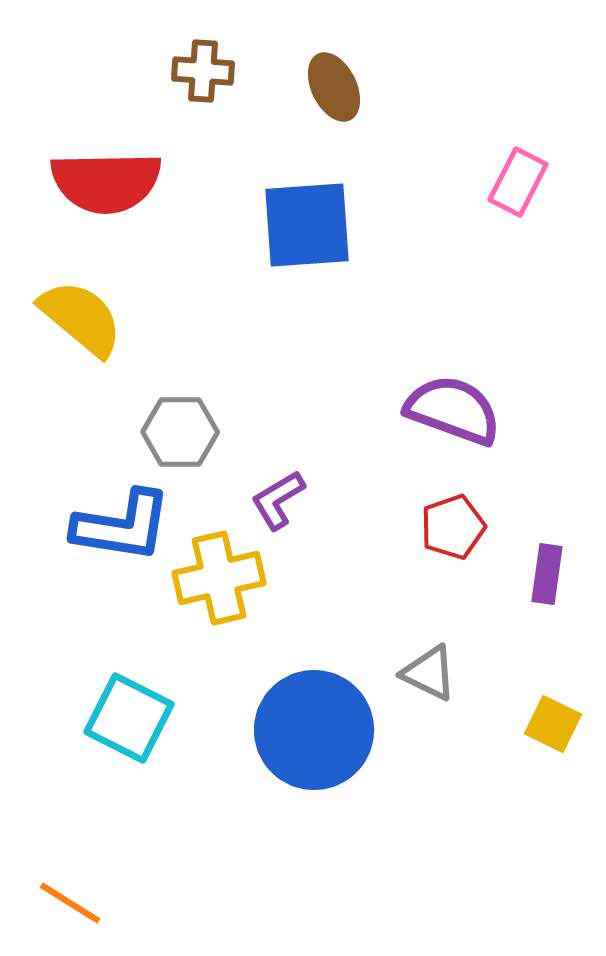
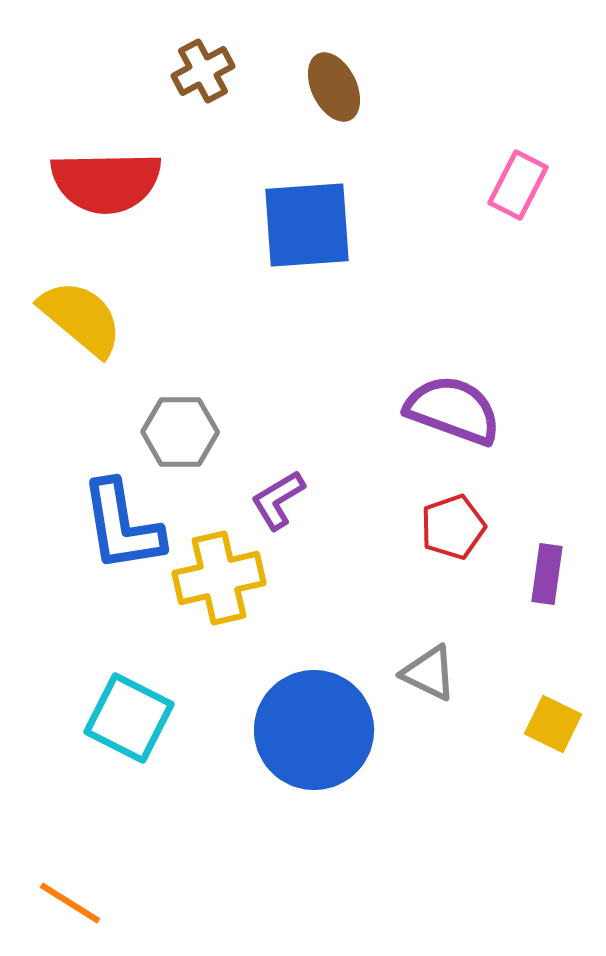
brown cross: rotated 32 degrees counterclockwise
pink rectangle: moved 3 px down
blue L-shape: rotated 72 degrees clockwise
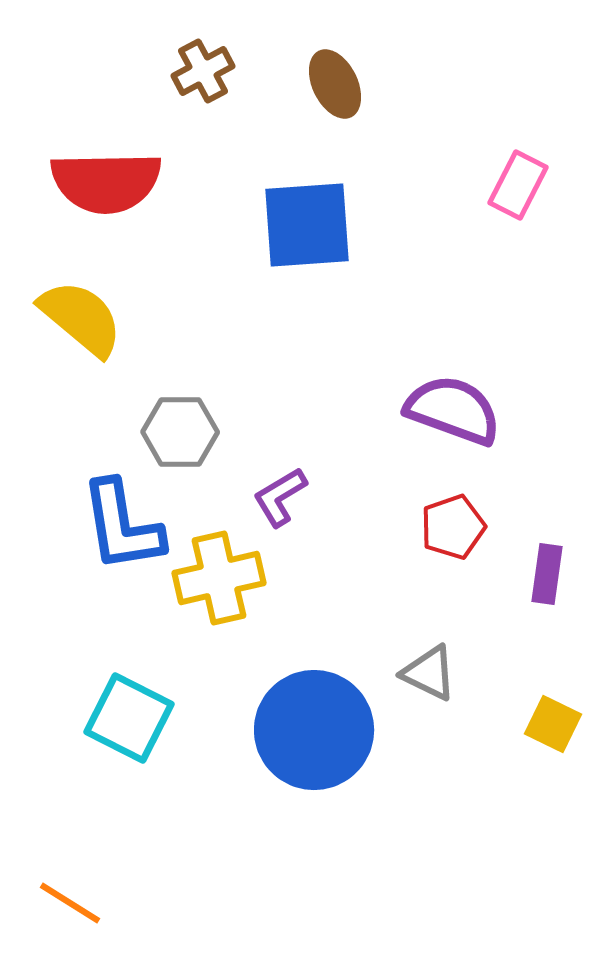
brown ellipse: moved 1 px right, 3 px up
purple L-shape: moved 2 px right, 3 px up
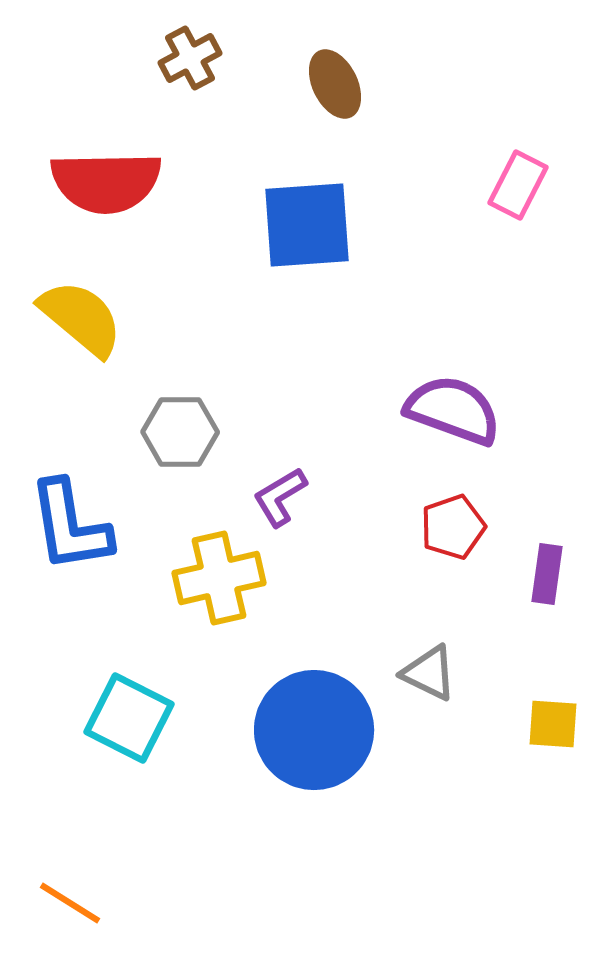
brown cross: moved 13 px left, 13 px up
blue L-shape: moved 52 px left
yellow square: rotated 22 degrees counterclockwise
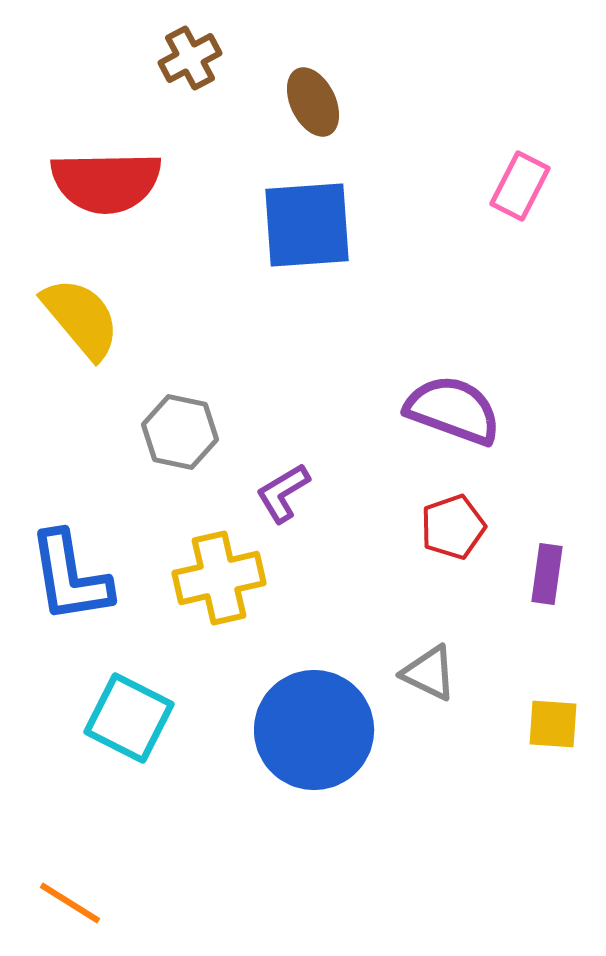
brown ellipse: moved 22 px left, 18 px down
pink rectangle: moved 2 px right, 1 px down
yellow semicircle: rotated 10 degrees clockwise
gray hexagon: rotated 12 degrees clockwise
purple L-shape: moved 3 px right, 4 px up
blue L-shape: moved 51 px down
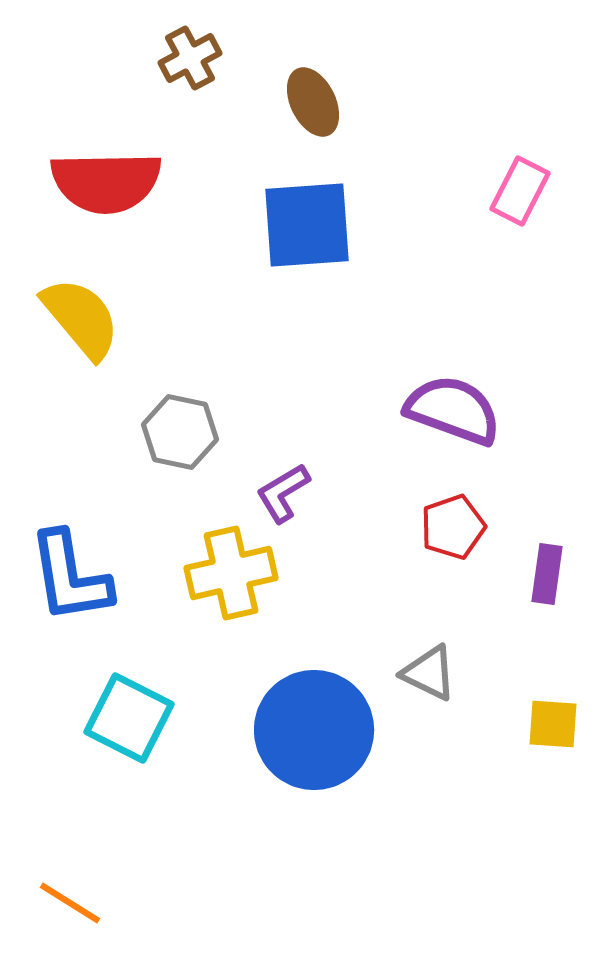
pink rectangle: moved 5 px down
yellow cross: moved 12 px right, 5 px up
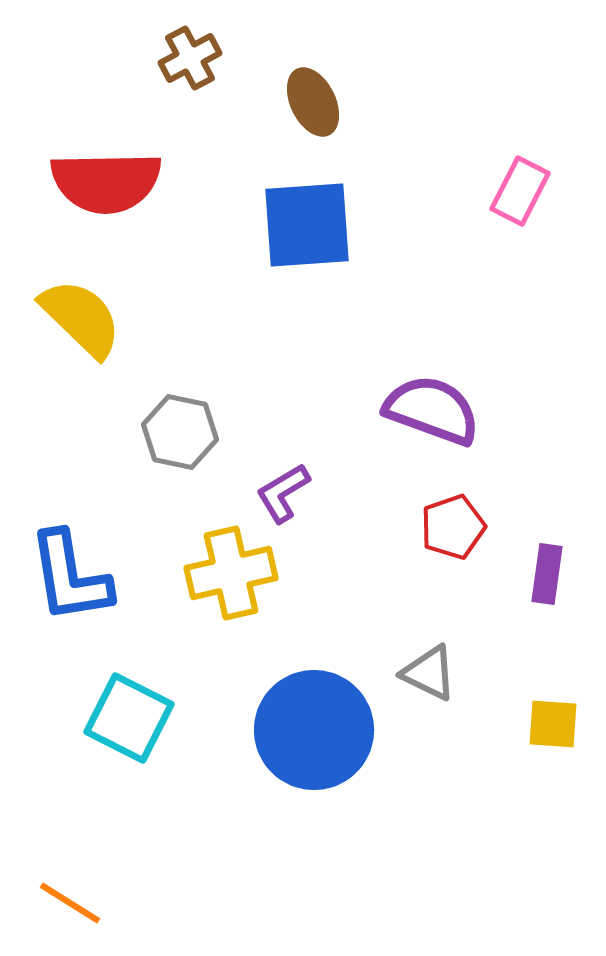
yellow semicircle: rotated 6 degrees counterclockwise
purple semicircle: moved 21 px left
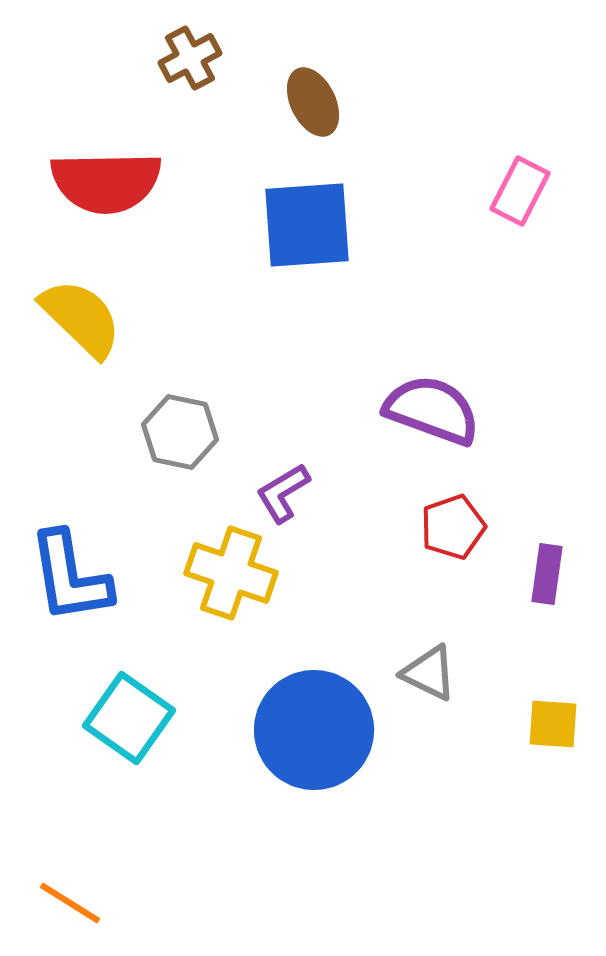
yellow cross: rotated 32 degrees clockwise
cyan square: rotated 8 degrees clockwise
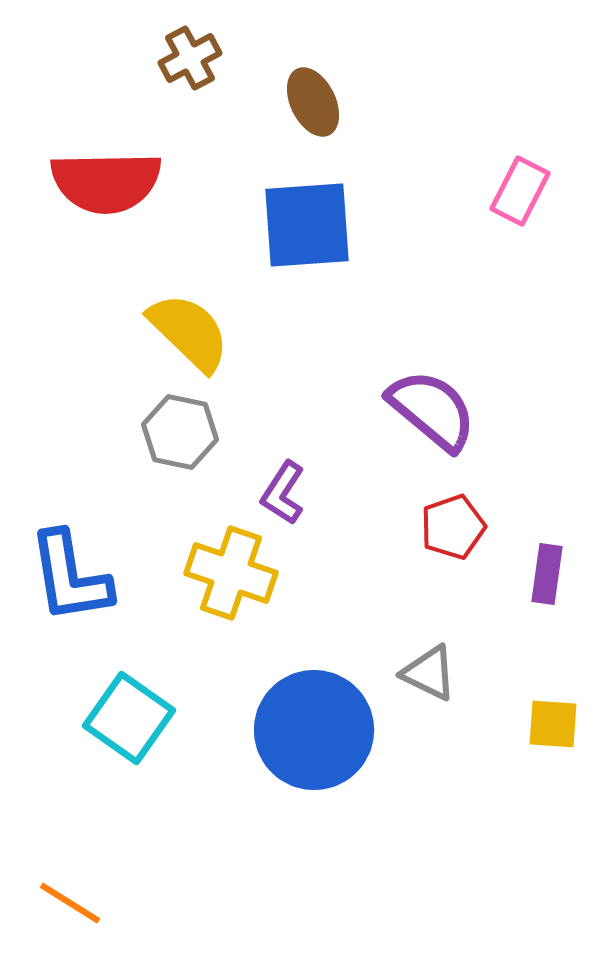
yellow semicircle: moved 108 px right, 14 px down
purple semicircle: rotated 20 degrees clockwise
purple L-shape: rotated 26 degrees counterclockwise
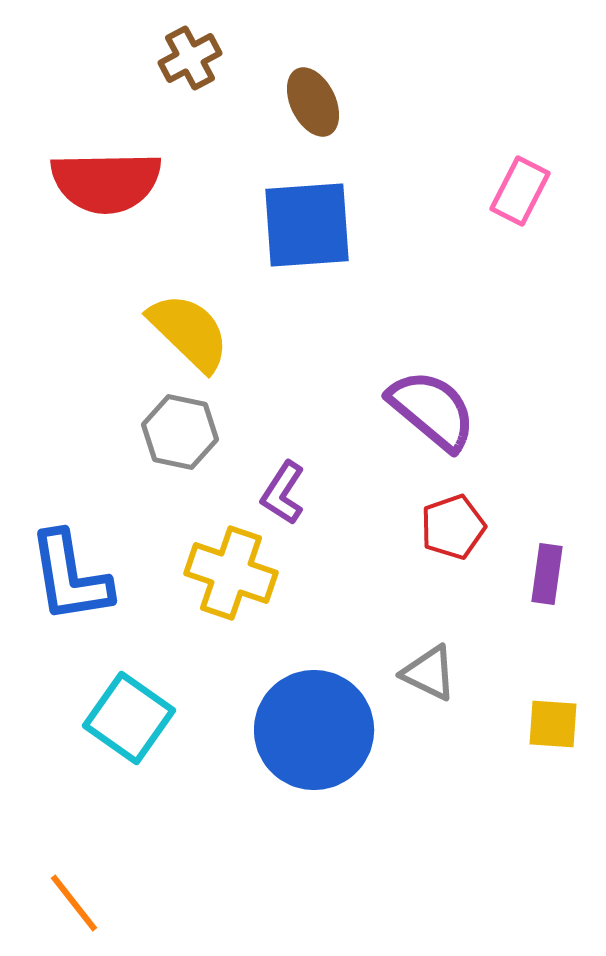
orange line: moved 4 px right; rotated 20 degrees clockwise
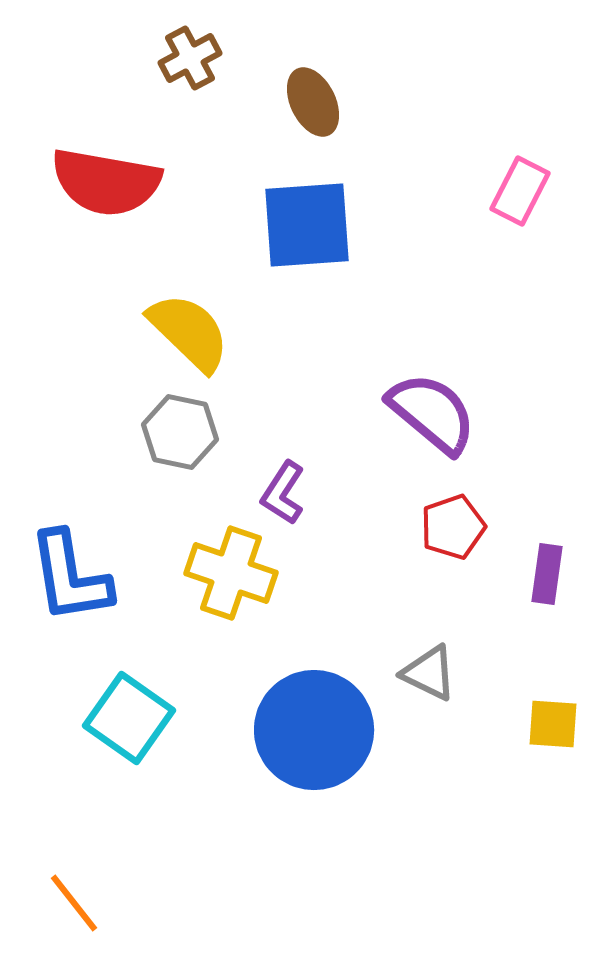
red semicircle: rotated 11 degrees clockwise
purple semicircle: moved 3 px down
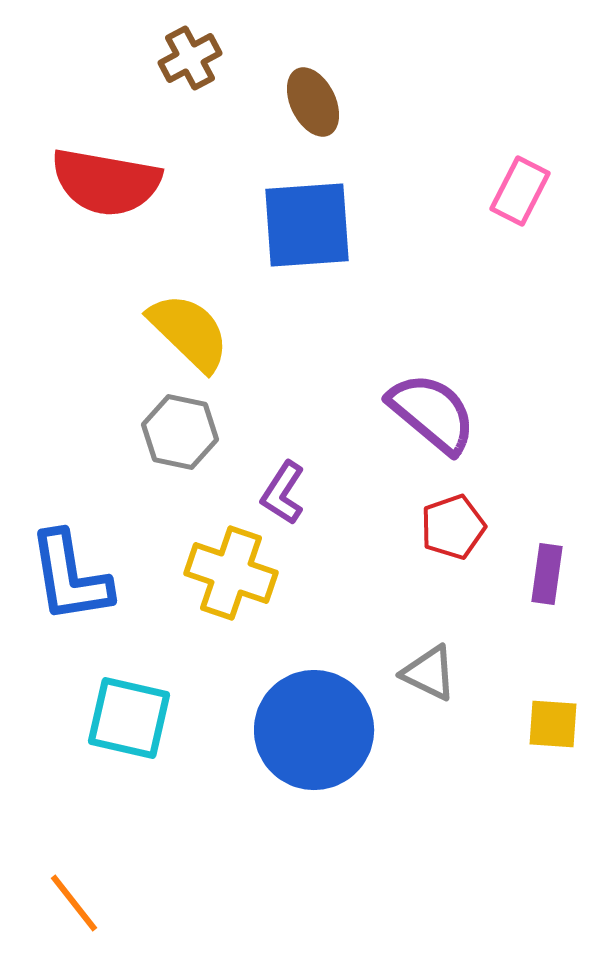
cyan square: rotated 22 degrees counterclockwise
